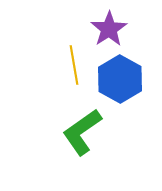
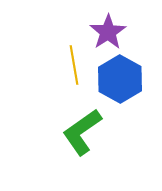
purple star: moved 1 px left, 3 px down
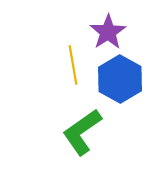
yellow line: moved 1 px left
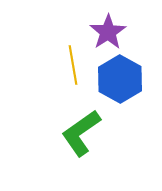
green L-shape: moved 1 px left, 1 px down
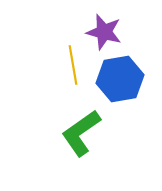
purple star: moved 4 px left; rotated 24 degrees counterclockwise
blue hexagon: rotated 21 degrees clockwise
